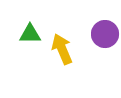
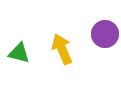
green triangle: moved 11 px left, 19 px down; rotated 15 degrees clockwise
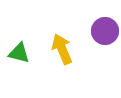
purple circle: moved 3 px up
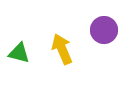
purple circle: moved 1 px left, 1 px up
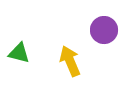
yellow arrow: moved 8 px right, 12 px down
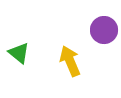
green triangle: rotated 25 degrees clockwise
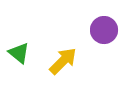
yellow arrow: moved 7 px left; rotated 68 degrees clockwise
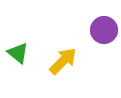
green triangle: moved 1 px left
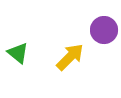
yellow arrow: moved 7 px right, 4 px up
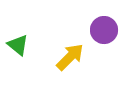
green triangle: moved 8 px up
